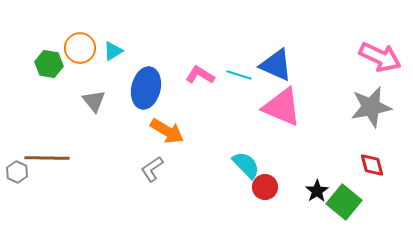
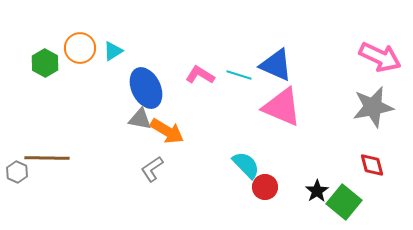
green hexagon: moved 4 px left, 1 px up; rotated 20 degrees clockwise
blue ellipse: rotated 39 degrees counterclockwise
gray triangle: moved 46 px right, 18 px down; rotated 40 degrees counterclockwise
gray star: moved 2 px right
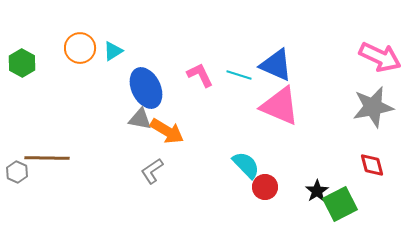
green hexagon: moved 23 px left
pink L-shape: rotated 32 degrees clockwise
pink triangle: moved 2 px left, 1 px up
gray L-shape: moved 2 px down
green square: moved 4 px left, 2 px down; rotated 24 degrees clockwise
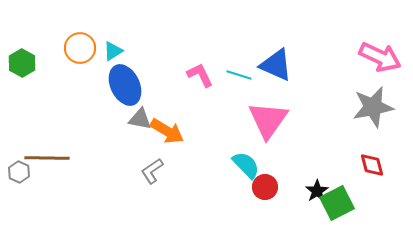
blue ellipse: moved 21 px left, 3 px up
pink triangle: moved 12 px left, 14 px down; rotated 42 degrees clockwise
gray hexagon: moved 2 px right
green square: moved 3 px left, 1 px up
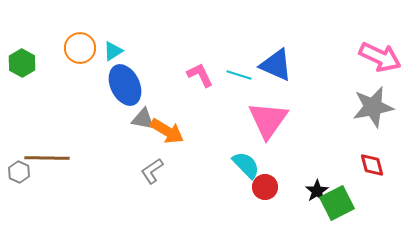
gray triangle: moved 3 px right
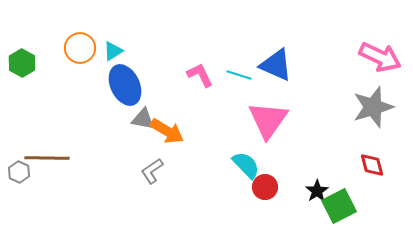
gray star: rotated 6 degrees counterclockwise
green square: moved 2 px right, 3 px down
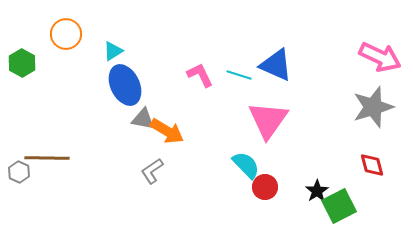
orange circle: moved 14 px left, 14 px up
